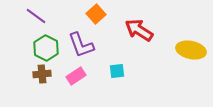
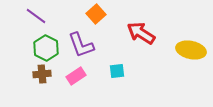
red arrow: moved 2 px right, 3 px down
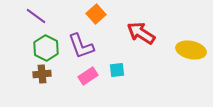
purple L-shape: moved 1 px down
cyan square: moved 1 px up
pink rectangle: moved 12 px right
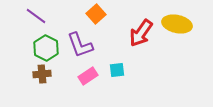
red arrow: rotated 88 degrees counterclockwise
purple L-shape: moved 1 px left, 1 px up
yellow ellipse: moved 14 px left, 26 px up
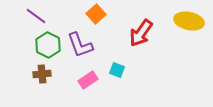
yellow ellipse: moved 12 px right, 3 px up
green hexagon: moved 2 px right, 3 px up
cyan square: rotated 28 degrees clockwise
pink rectangle: moved 4 px down
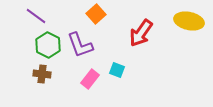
brown cross: rotated 12 degrees clockwise
pink rectangle: moved 2 px right, 1 px up; rotated 18 degrees counterclockwise
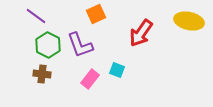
orange square: rotated 18 degrees clockwise
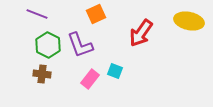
purple line: moved 1 px right, 2 px up; rotated 15 degrees counterclockwise
cyan square: moved 2 px left, 1 px down
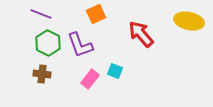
purple line: moved 4 px right
red arrow: moved 1 px down; rotated 104 degrees clockwise
green hexagon: moved 2 px up
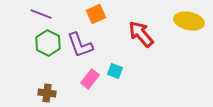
brown cross: moved 5 px right, 19 px down
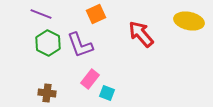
cyan square: moved 8 px left, 22 px down
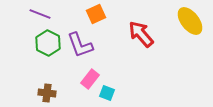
purple line: moved 1 px left
yellow ellipse: moved 1 px right; rotated 40 degrees clockwise
